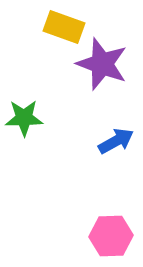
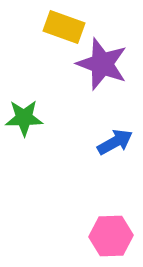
blue arrow: moved 1 px left, 1 px down
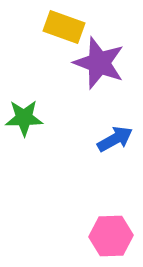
purple star: moved 3 px left, 1 px up
blue arrow: moved 3 px up
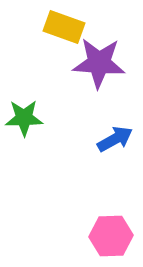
purple star: rotated 16 degrees counterclockwise
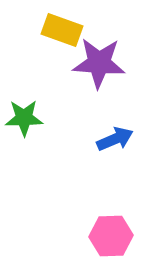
yellow rectangle: moved 2 px left, 3 px down
blue arrow: rotated 6 degrees clockwise
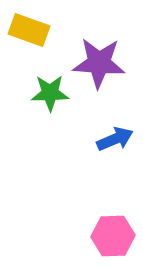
yellow rectangle: moved 33 px left
green star: moved 26 px right, 25 px up
pink hexagon: moved 2 px right
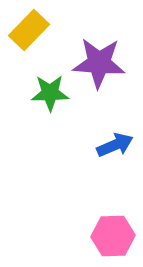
yellow rectangle: rotated 66 degrees counterclockwise
blue arrow: moved 6 px down
